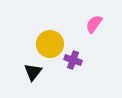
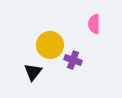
pink semicircle: rotated 36 degrees counterclockwise
yellow circle: moved 1 px down
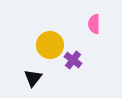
purple cross: rotated 18 degrees clockwise
black triangle: moved 6 px down
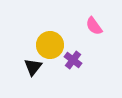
pink semicircle: moved 2 px down; rotated 36 degrees counterclockwise
black triangle: moved 11 px up
